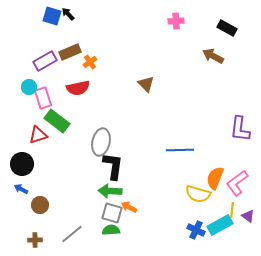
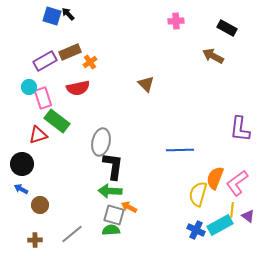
yellow semicircle: rotated 90 degrees clockwise
gray square: moved 2 px right, 2 px down
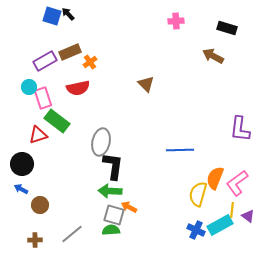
black rectangle: rotated 12 degrees counterclockwise
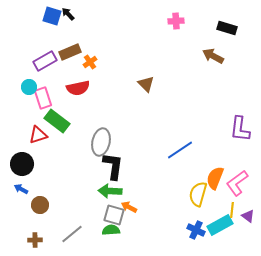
blue line: rotated 32 degrees counterclockwise
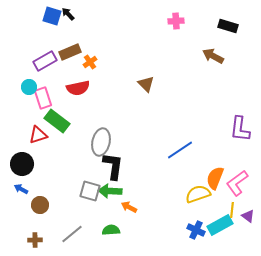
black rectangle: moved 1 px right, 2 px up
yellow semicircle: rotated 55 degrees clockwise
gray square: moved 24 px left, 24 px up
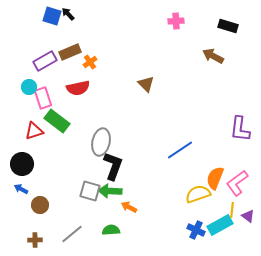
red triangle: moved 4 px left, 4 px up
black L-shape: rotated 12 degrees clockwise
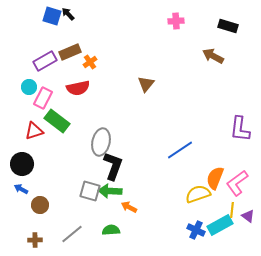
brown triangle: rotated 24 degrees clockwise
pink rectangle: rotated 45 degrees clockwise
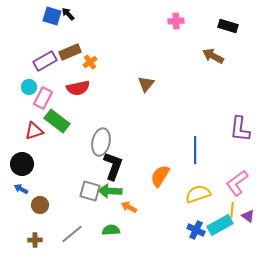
blue line: moved 15 px right; rotated 56 degrees counterclockwise
orange semicircle: moved 55 px left, 2 px up; rotated 10 degrees clockwise
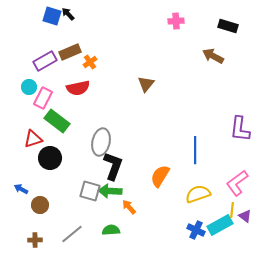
red triangle: moved 1 px left, 8 px down
black circle: moved 28 px right, 6 px up
orange arrow: rotated 21 degrees clockwise
purple triangle: moved 3 px left
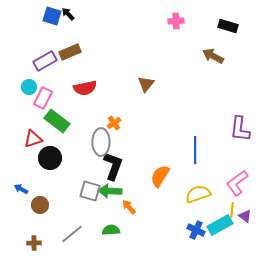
orange cross: moved 24 px right, 61 px down
red semicircle: moved 7 px right
gray ellipse: rotated 12 degrees counterclockwise
brown cross: moved 1 px left, 3 px down
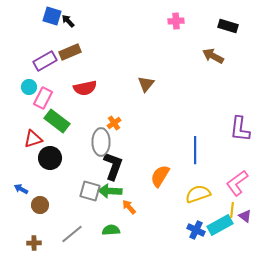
black arrow: moved 7 px down
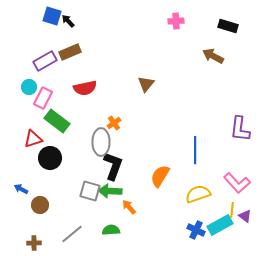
pink L-shape: rotated 96 degrees counterclockwise
